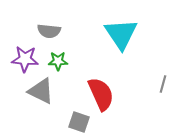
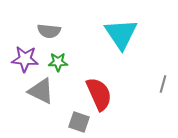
green star: moved 1 px down
red semicircle: moved 2 px left
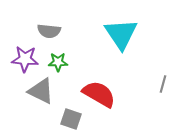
red semicircle: rotated 36 degrees counterclockwise
gray square: moved 8 px left, 3 px up
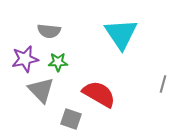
purple star: rotated 16 degrees counterclockwise
gray triangle: moved 1 px up; rotated 20 degrees clockwise
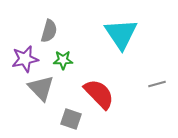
gray semicircle: rotated 80 degrees counterclockwise
green star: moved 5 px right, 2 px up
gray line: moved 6 px left; rotated 60 degrees clockwise
gray triangle: moved 2 px up
red semicircle: rotated 16 degrees clockwise
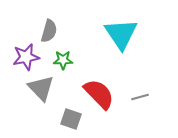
purple star: moved 1 px right, 2 px up
gray line: moved 17 px left, 13 px down
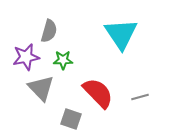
red semicircle: moved 1 px left, 1 px up
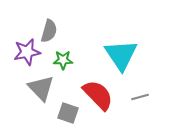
cyan triangle: moved 21 px down
purple star: moved 1 px right, 5 px up
red semicircle: moved 2 px down
gray square: moved 3 px left, 6 px up
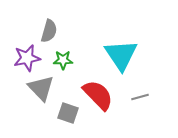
purple star: moved 6 px down
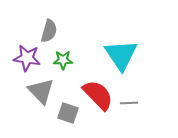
purple star: rotated 20 degrees clockwise
gray triangle: moved 3 px down
gray line: moved 11 px left, 6 px down; rotated 12 degrees clockwise
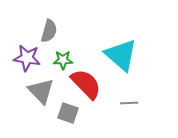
cyan triangle: rotated 15 degrees counterclockwise
red semicircle: moved 12 px left, 11 px up
